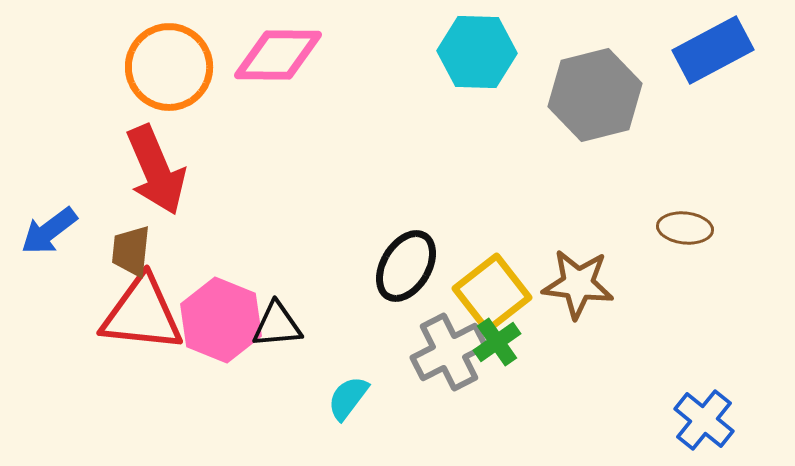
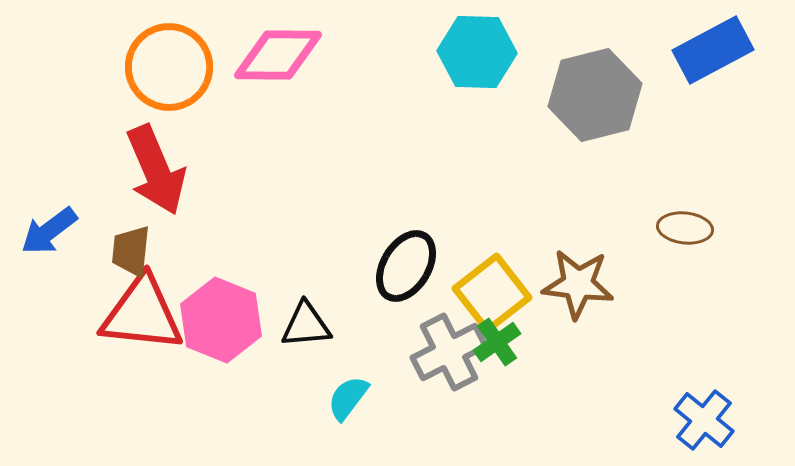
black triangle: moved 29 px right
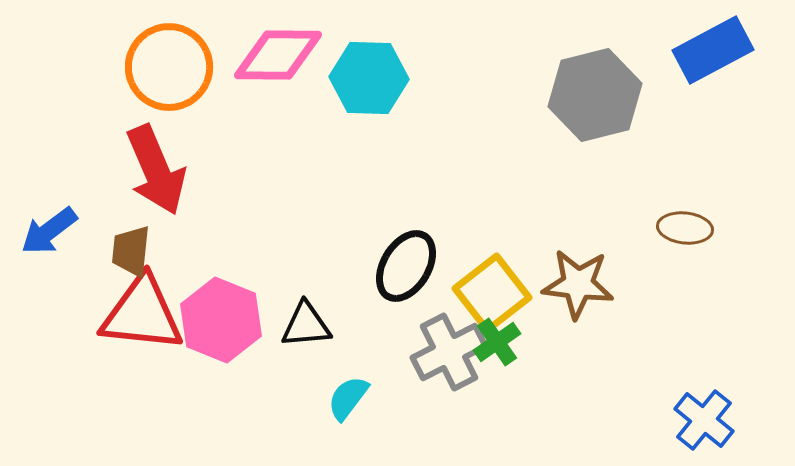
cyan hexagon: moved 108 px left, 26 px down
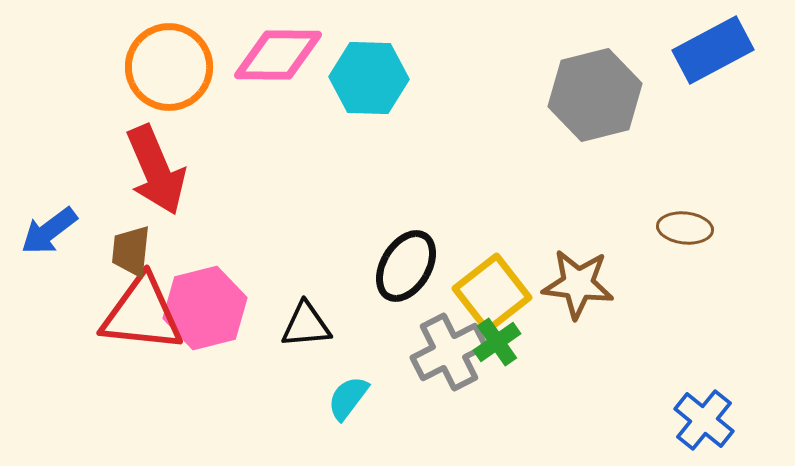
pink hexagon: moved 16 px left, 12 px up; rotated 24 degrees clockwise
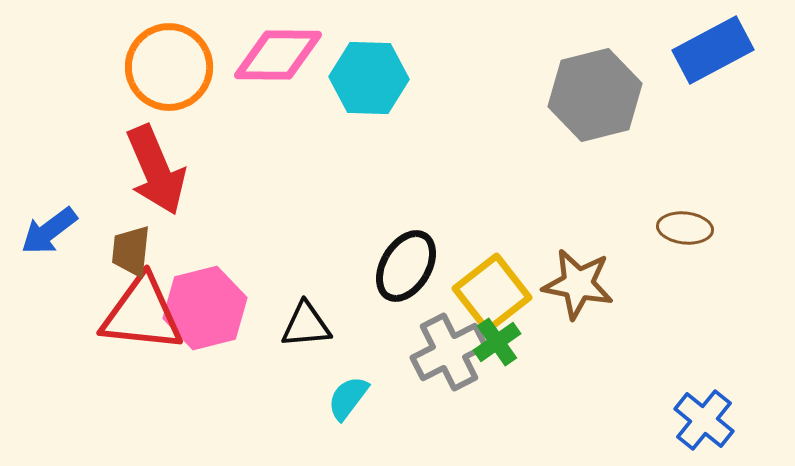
brown star: rotated 4 degrees clockwise
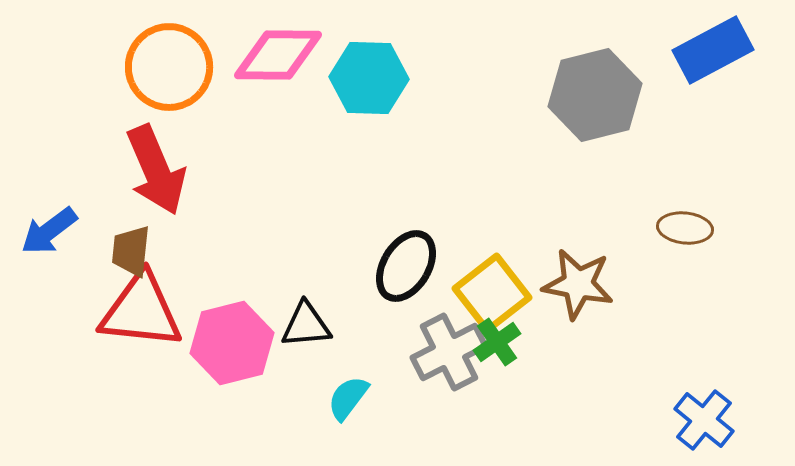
pink hexagon: moved 27 px right, 35 px down
red triangle: moved 1 px left, 3 px up
